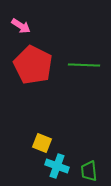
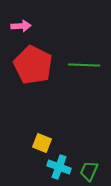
pink arrow: rotated 36 degrees counterclockwise
cyan cross: moved 2 px right, 1 px down
green trapezoid: rotated 30 degrees clockwise
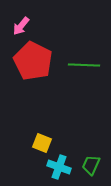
pink arrow: rotated 132 degrees clockwise
red pentagon: moved 4 px up
green trapezoid: moved 2 px right, 6 px up
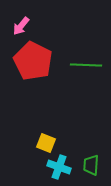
green line: moved 2 px right
yellow square: moved 4 px right
green trapezoid: rotated 20 degrees counterclockwise
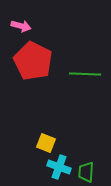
pink arrow: rotated 114 degrees counterclockwise
green line: moved 1 px left, 9 px down
green trapezoid: moved 5 px left, 7 px down
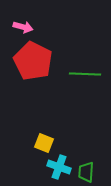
pink arrow: moved 2 px right, 1 px down
yellow square: moved 2 px left
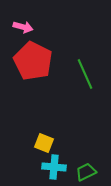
green line: rotated 64 degrees clockwise
cyan cross: moved 5 px left; rotated 15 degrees counterclockwise
green trapezoid: rotated 60 degrees clockwise
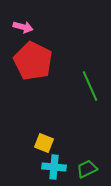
green line: moved 5 px right, 12 px down
green trapezoid: moved 1 px right, 3 px up
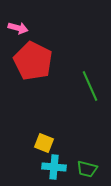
pink arrow: moved 5 px left, 1 px down
green trapezoid: rotated 140 degrees counterclockwise
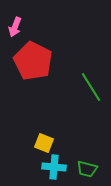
pink arrow: moved 3 px left, 1 px up; rotated 96 degrees clockwise
green line: moved 1 px right, 1 px down; rotated 8 degrees counterclockwise
